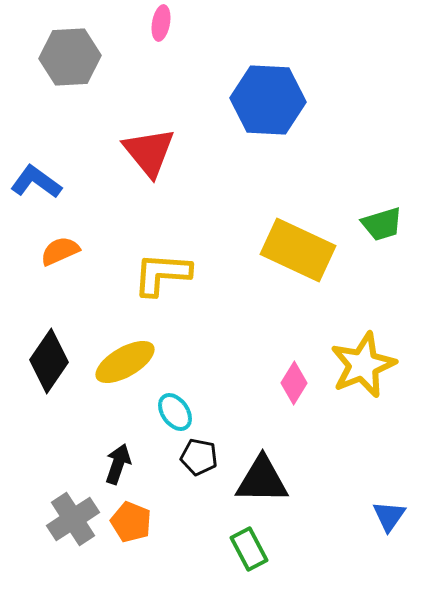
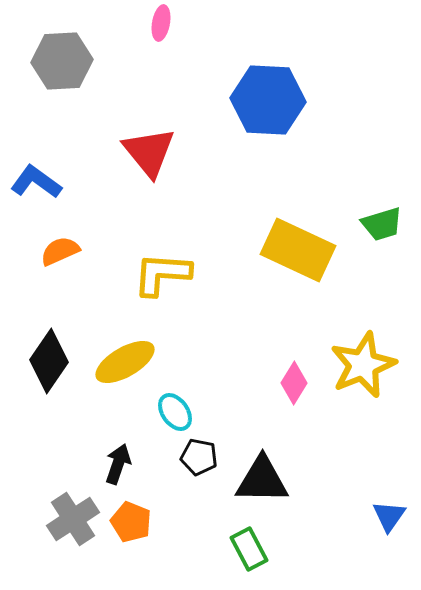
gray hexagon: moved 8 px left, 4 px down
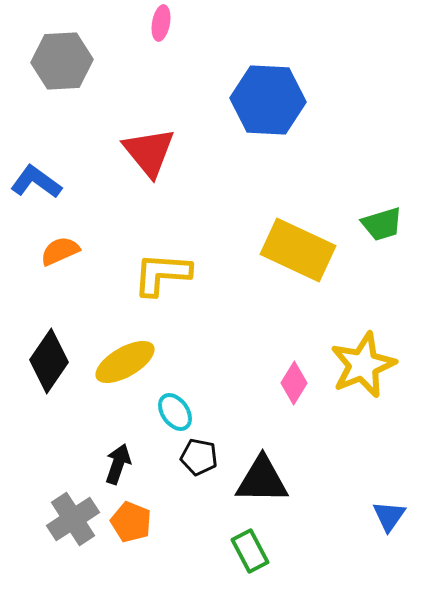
green rectangle: moved 1 px right, 2 px down
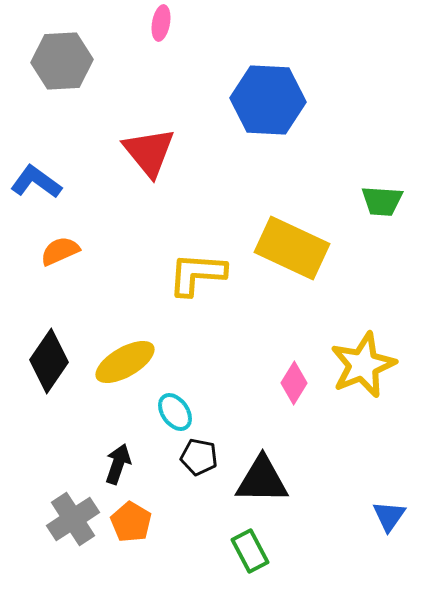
green trapezoid: moved 23 px up; rotated 21 degrees clockwise
yellow rectangle: moved 6 px left, 2 px up
yellow L-shape: moved 35 px right
orange pentagon: rotated 9 degrees clockwise
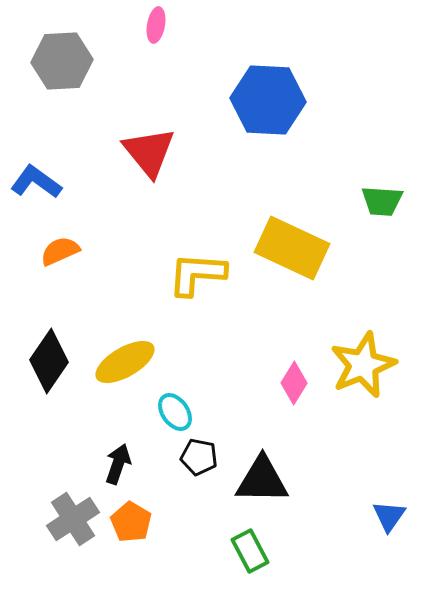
pink ellipse: moved 5 px left, 2 px down
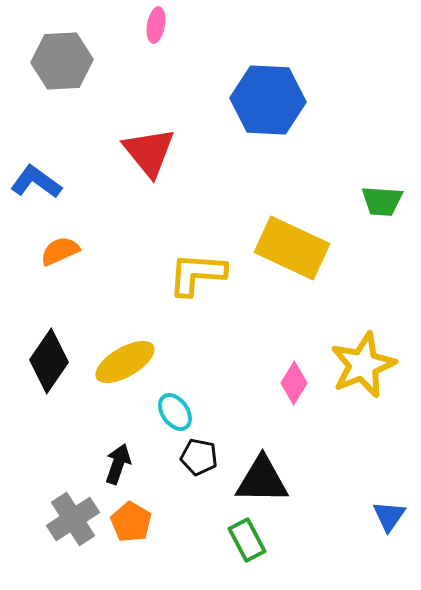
green rectangle: moved 3 px left, 11 px up
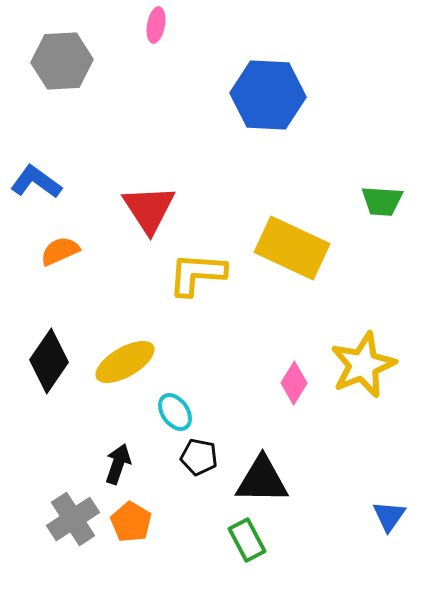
blue hexagon: moved 5 px up
red triangle: moved 57 px down; rotated 6 degrees clockwise
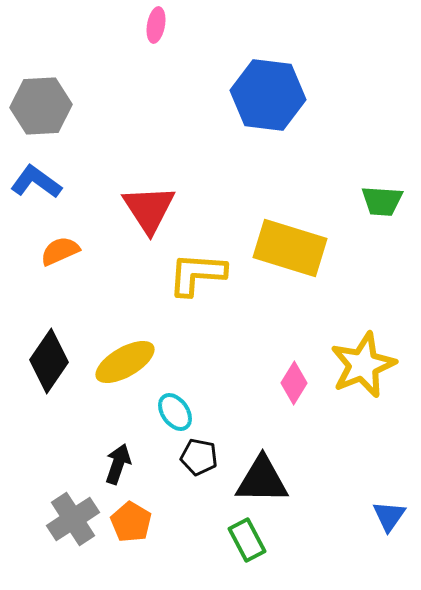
gray hexagon: moved 21 px left, 45 px down
blue hexagon: rotated 4 degrees clockwise
yellow rectangle: moved 2 px left; rotated 8 degrees counterclockwise
